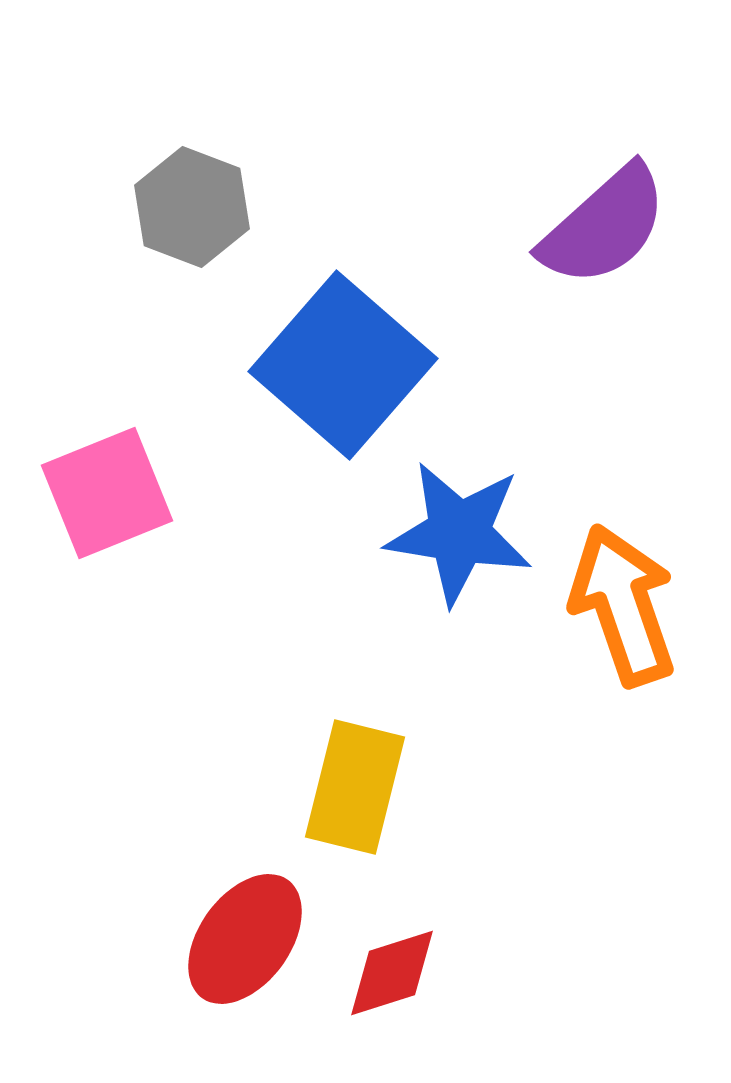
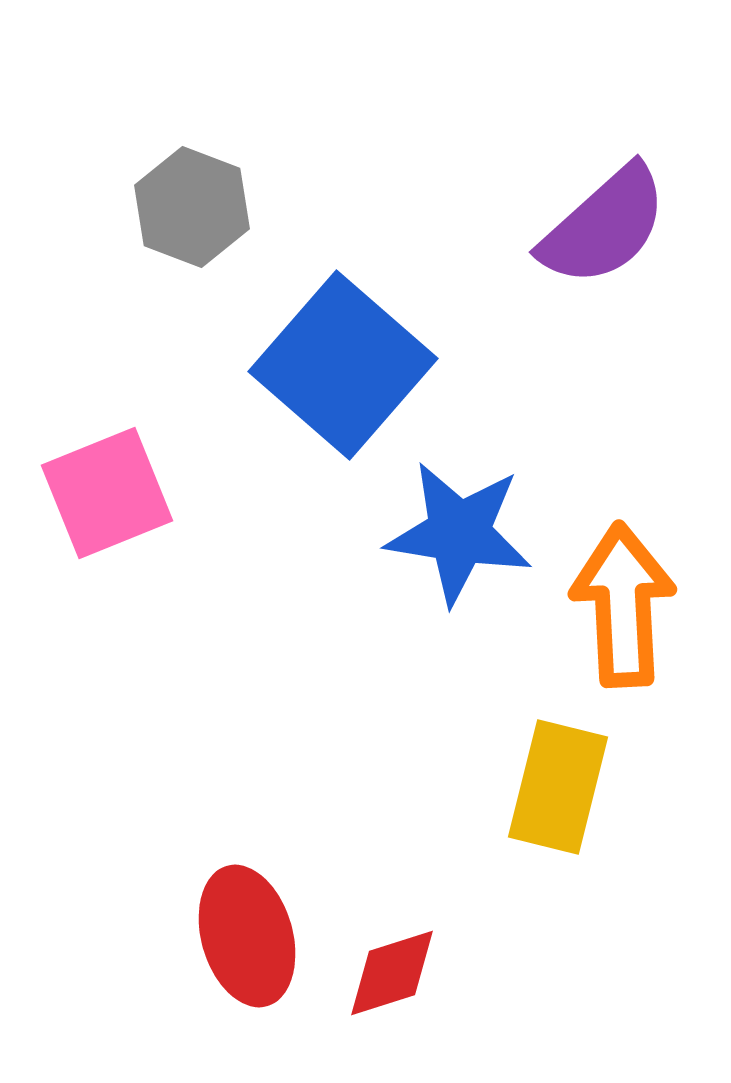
orange arrow: rotated 16 degrees clockwise
yellow rectangle: moved 203 px right
red ellipse: moved 2 px right, 3 px up; rotated 52 degrees counterclockwise
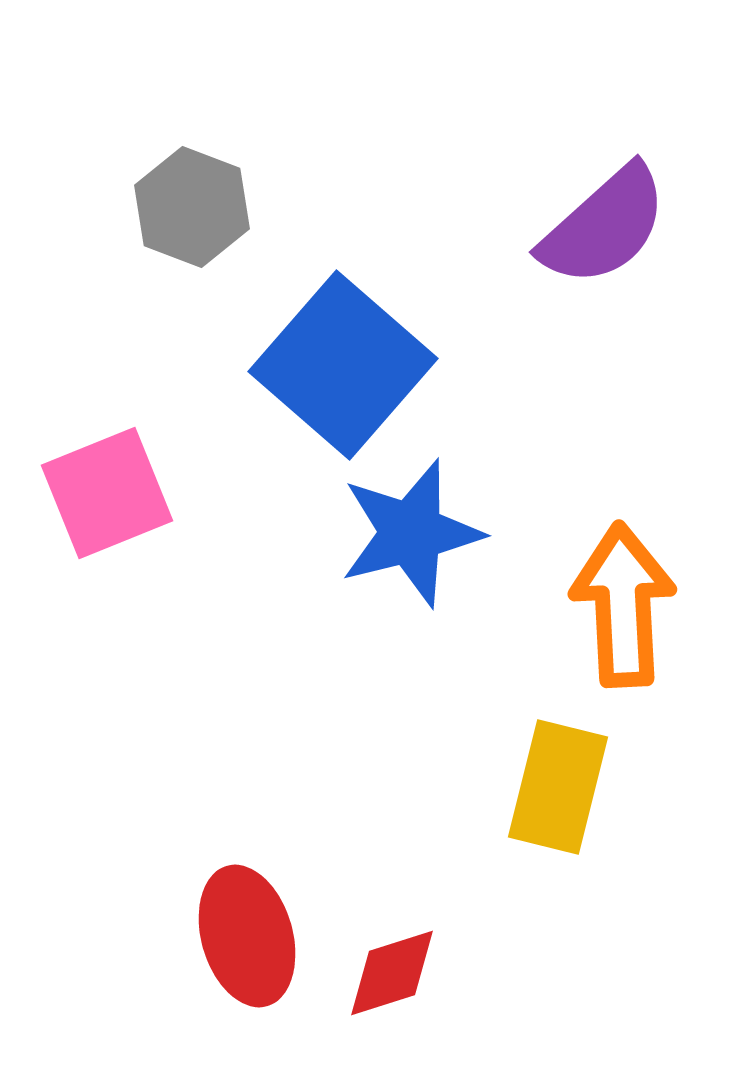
blue star: moved 48 px left; rotated 23 degrees counterclockwise
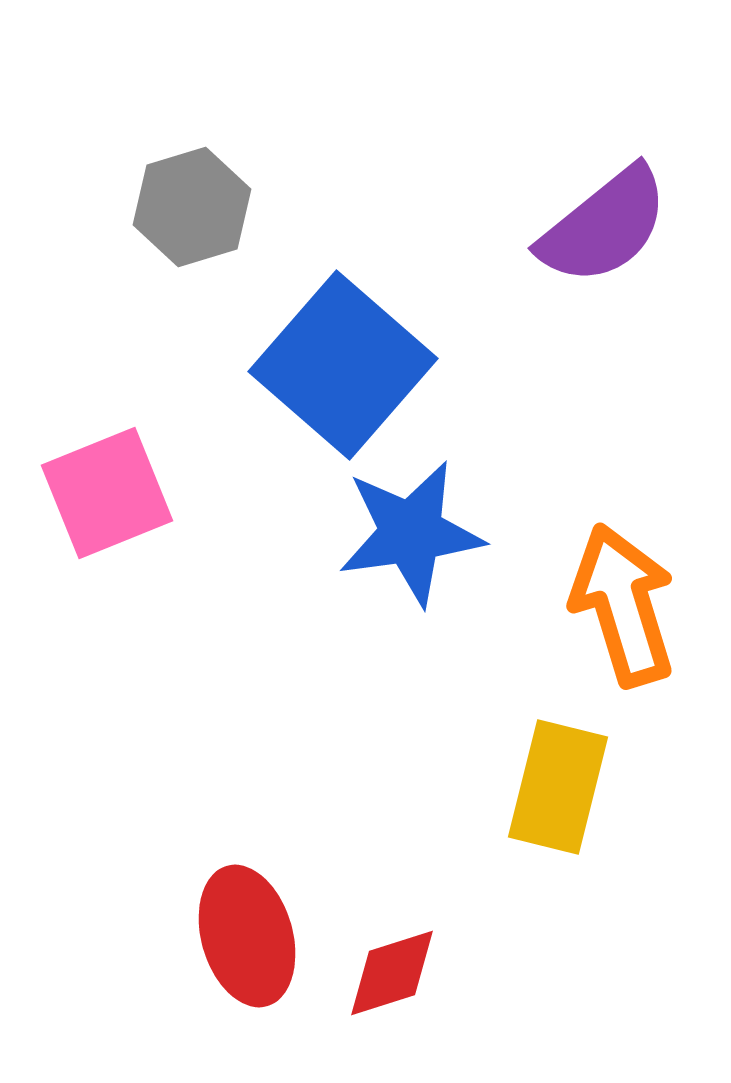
gray hexagon: rotated 22 degrees clockwise
purple semicircle: rotated 3 degrees clockwise
blue star: rotated 6 degrees clockwise
orange arrow: rotated 14 degrees counterclockwise
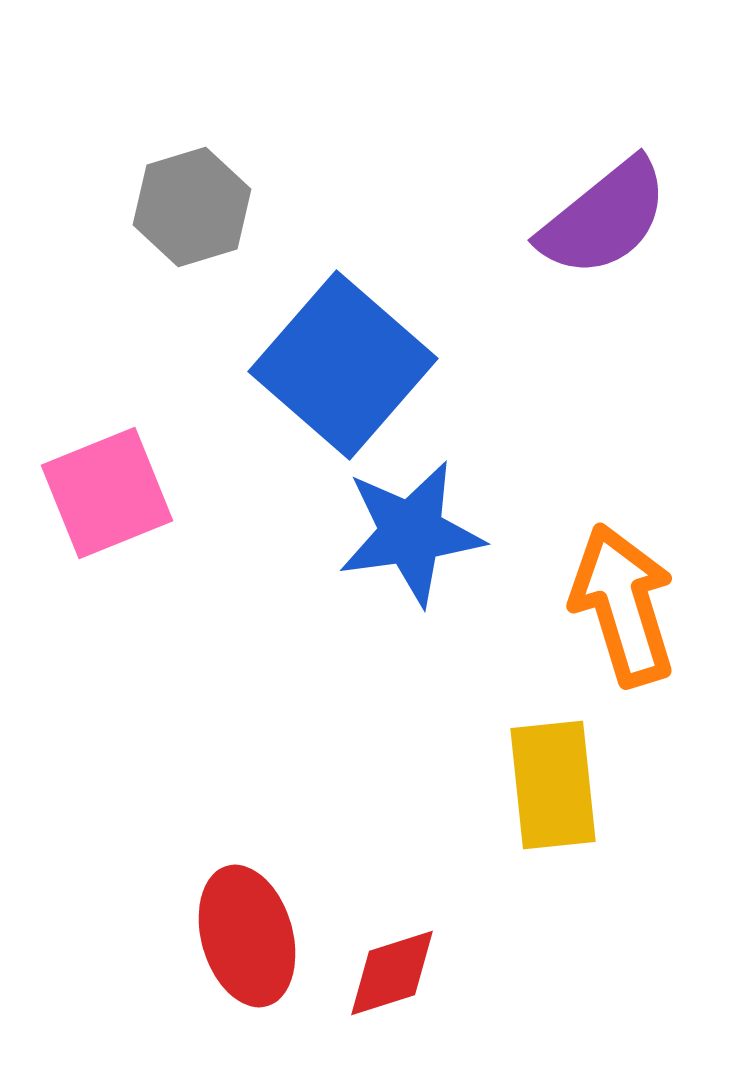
purple semicircle: moved 8 px up
yellow rectangle: moved 5 px left, 2 px up; rotated 20 degrees counterclockwise
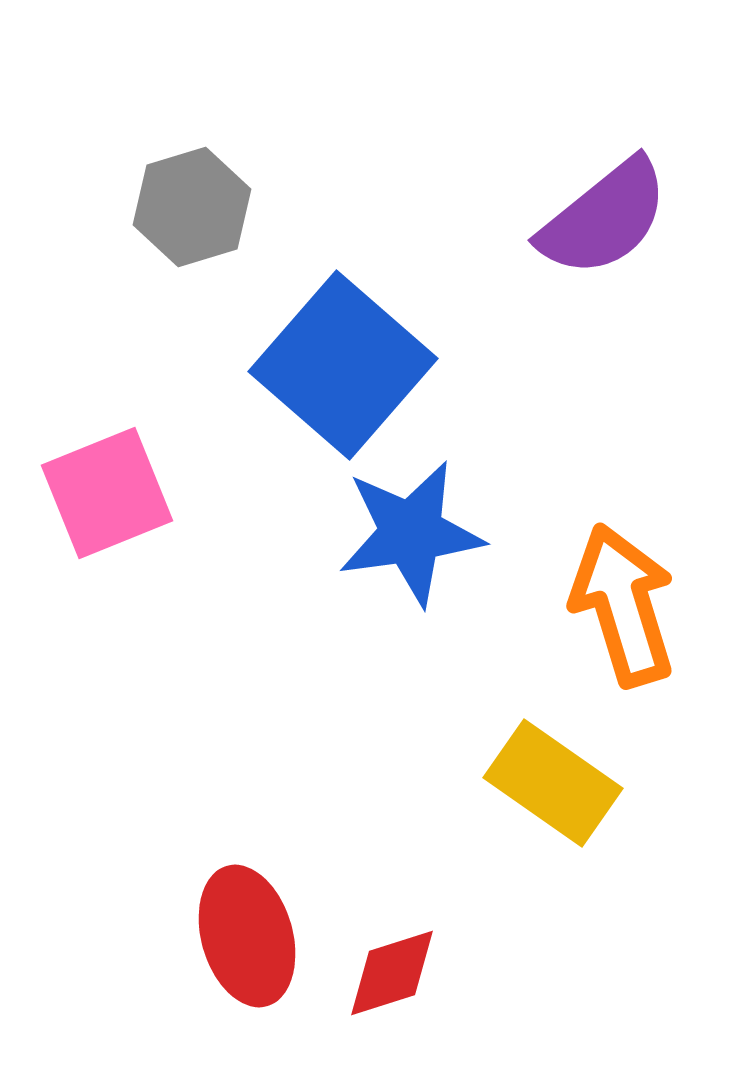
yellow rectangle: moved 2 px up; rotated 49 degrees counterclockwise
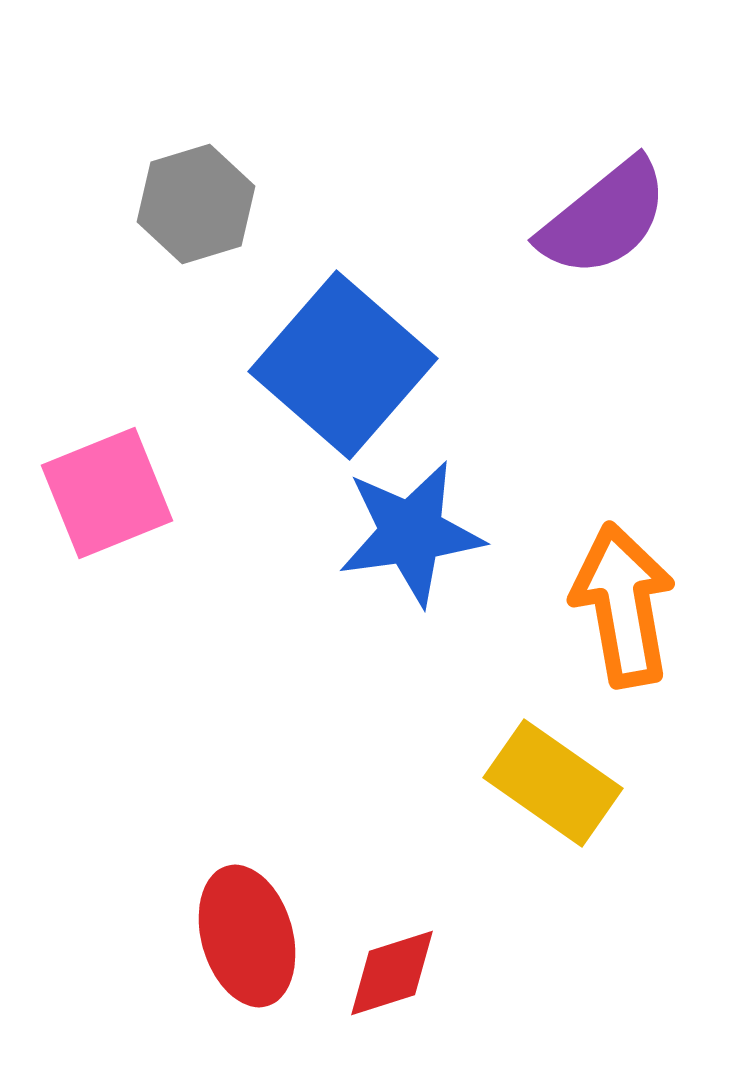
gray hexagon: moved 4 px right, 3 px up
orange arrow: rotated 7 degrees clockwise
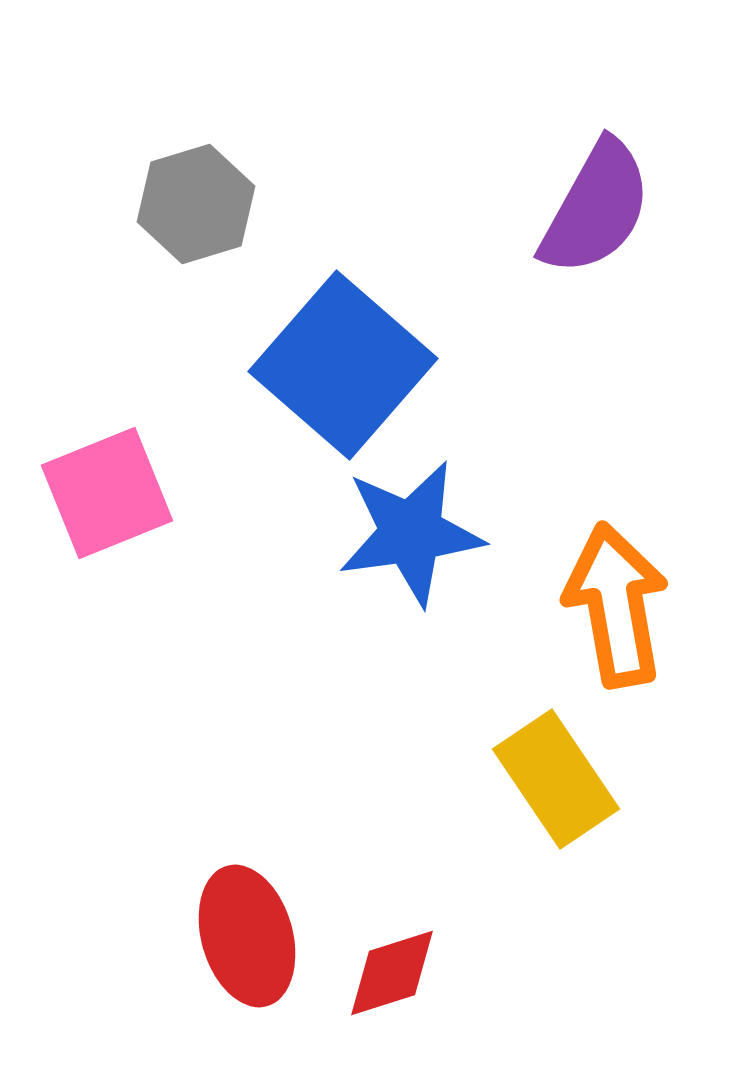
purple semicircle: moved 8 px left, 10 px up; rotated 22 degrees counterclockwise
orange arrow: moved 7 px left
yellow rectangle: moved 3 px right, 4 px up; rotated 21 degrees clockwise
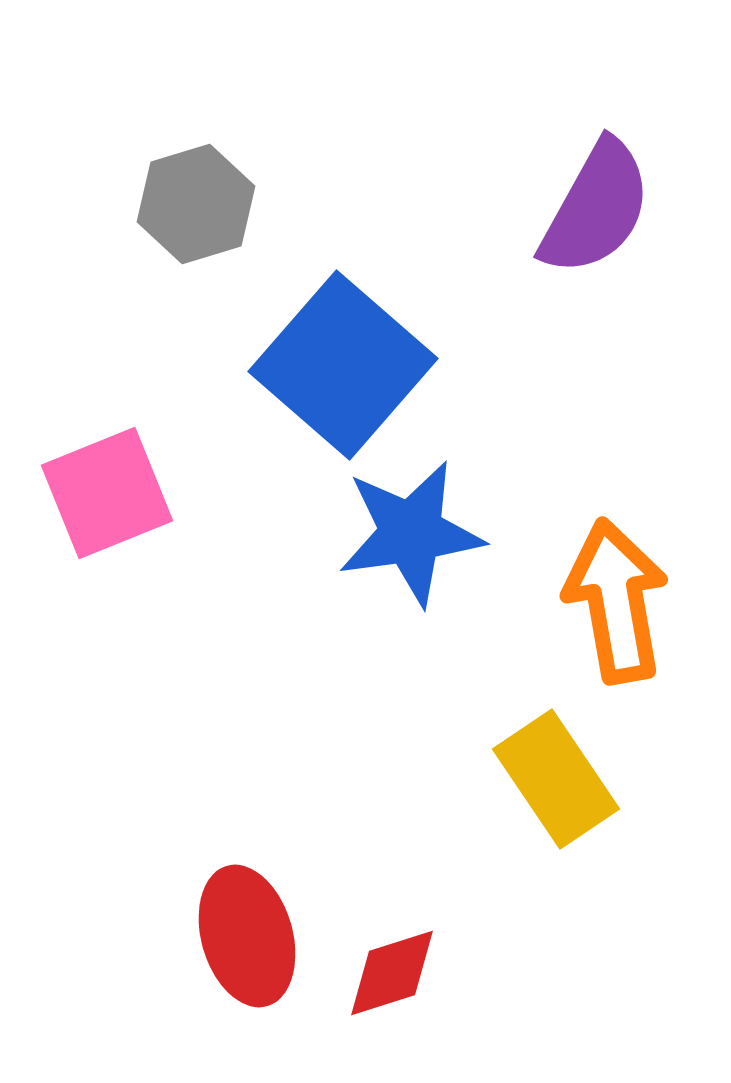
orange arrow: moved 4 px up
